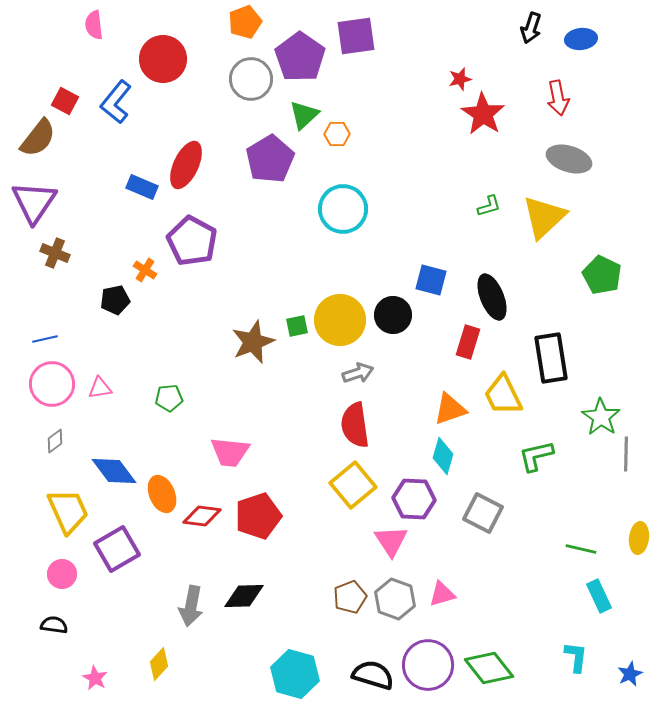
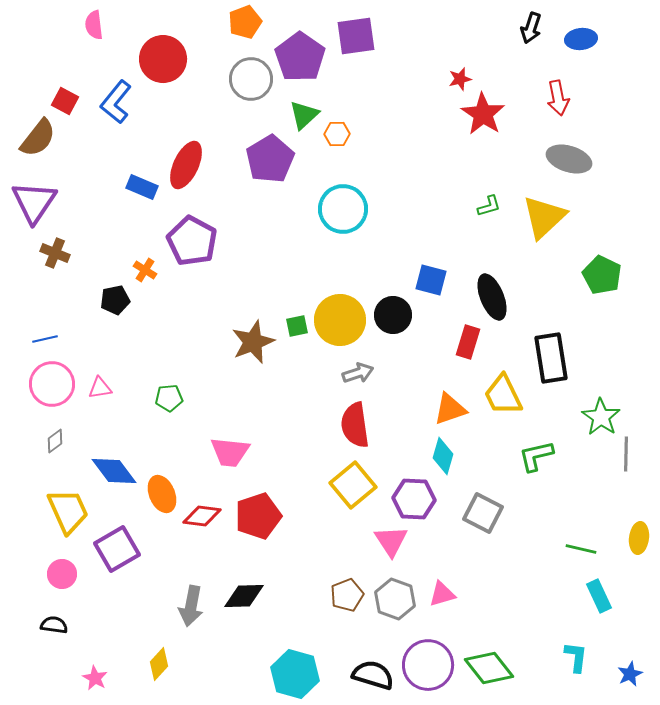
brown pentagon at (350, 597): moved 3 px left, 2 px up
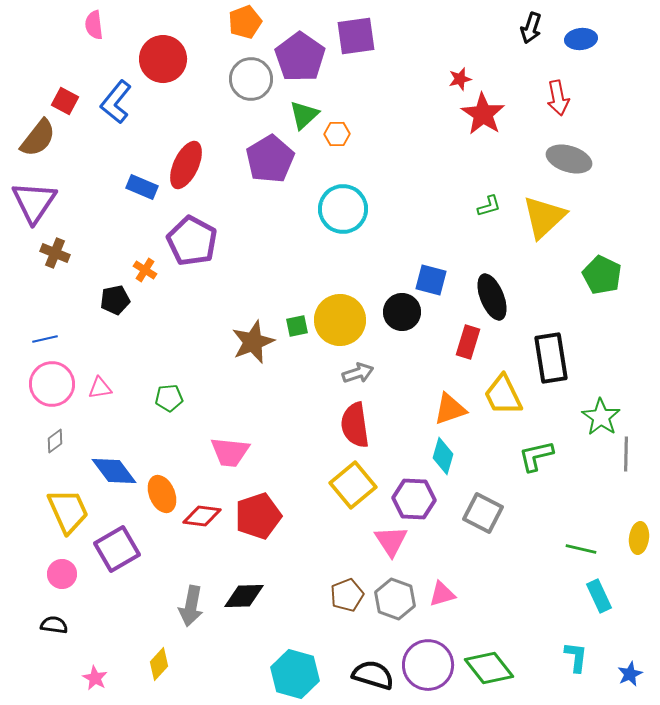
black circle at (393, 315): moved 9 px right, 3 px up
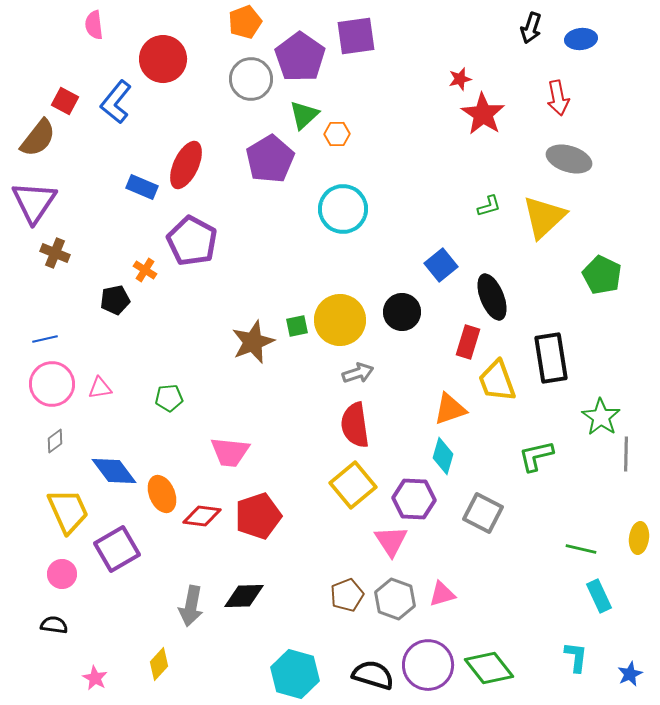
blue square at (431, 280): moved 10 px right, 15 px up; rotated 36 degrees clockwise
yellow trapezoid at (503, 395): moved 6 px left, 14 px up; rotated 6 degrees clockwise
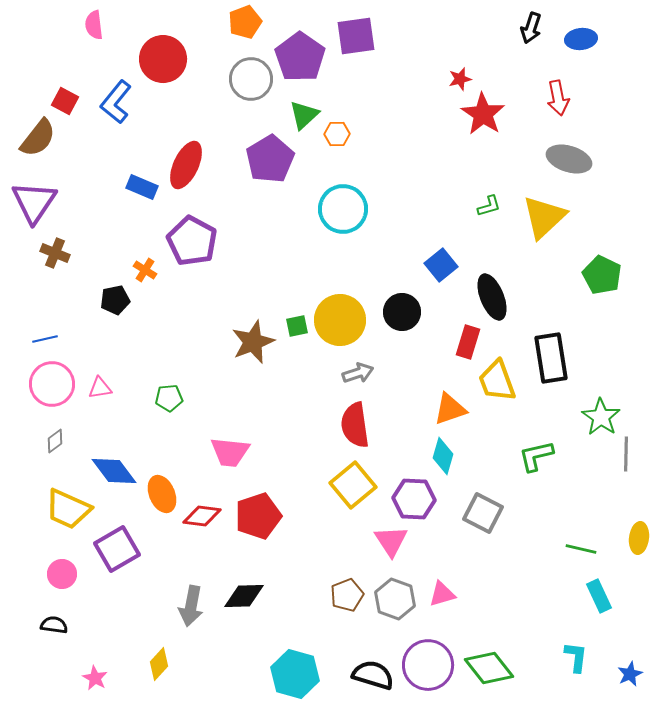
yellow trapezoid at (68, 511): moved 2 px up; rotated 138 degrees clockwise
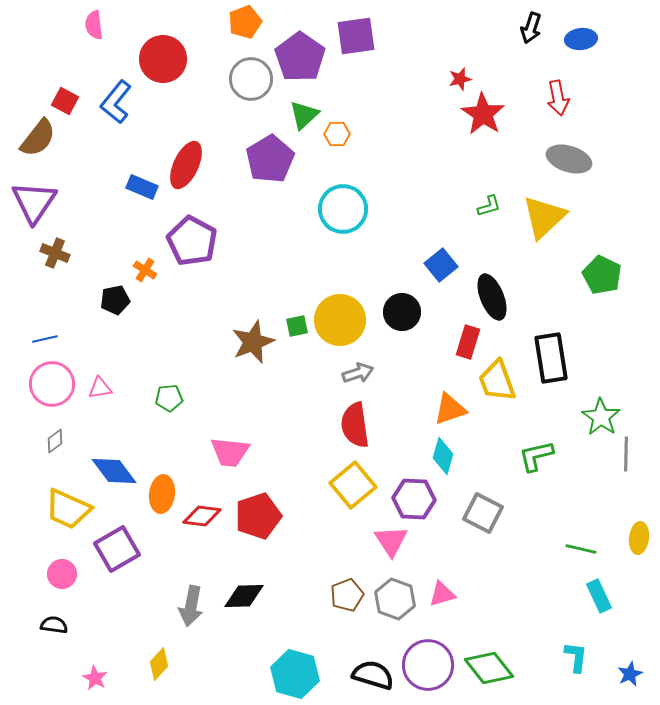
orange ellipse at (162, 494): rotated 30 degrees clockwise
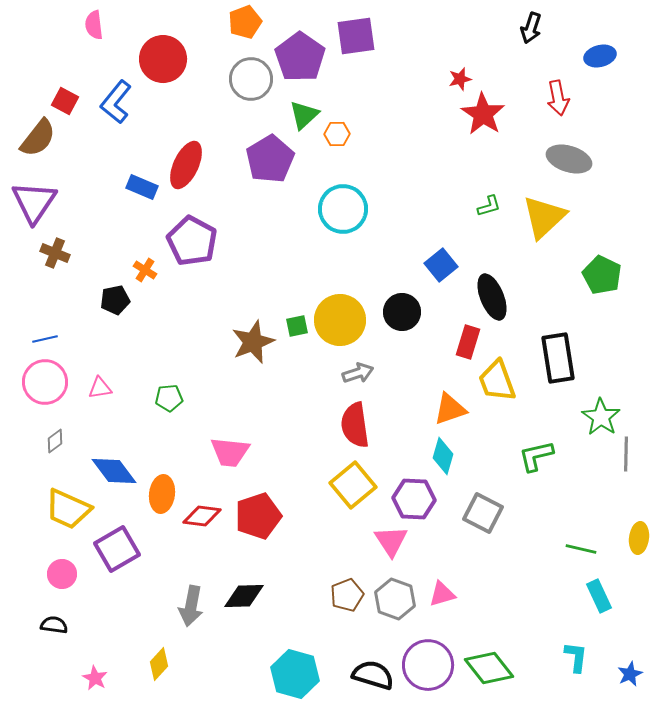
blue ellipse at (581, 39): moved 19 px right, 17 px down; rotated 8 degrees counterclockwise
black rectangle at (551, 358): moved 7 px right
pink circle at (52, 384): moved 7 px left, 2 px up
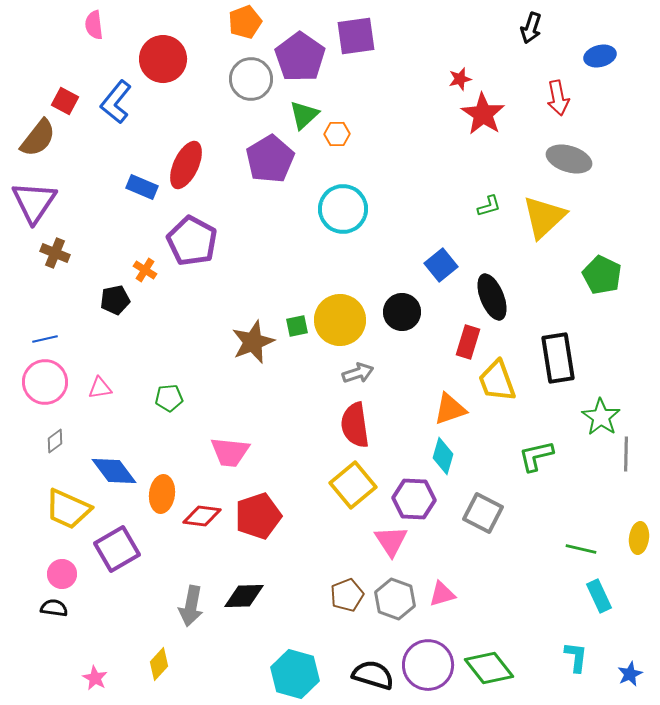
black semicircle at (54, 625): moved 17 px up
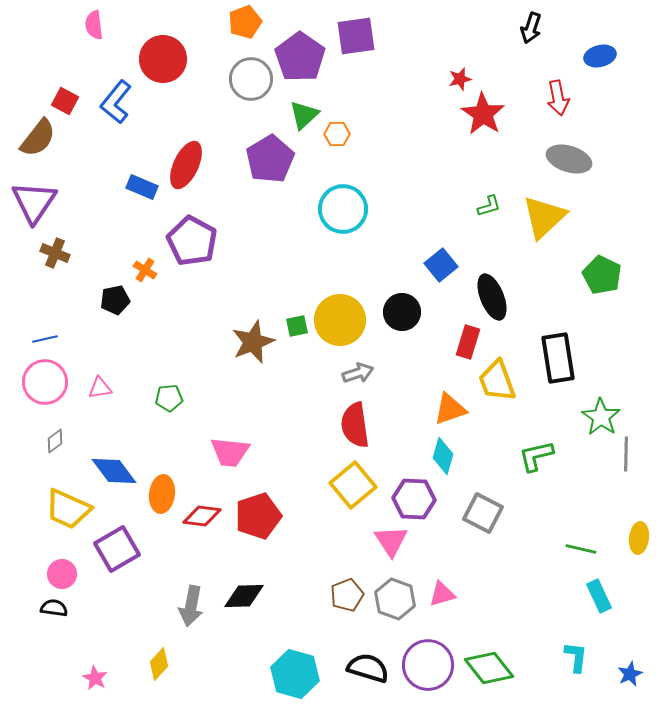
black semicircle at (373, 675): moved 5 px left, 7 px up
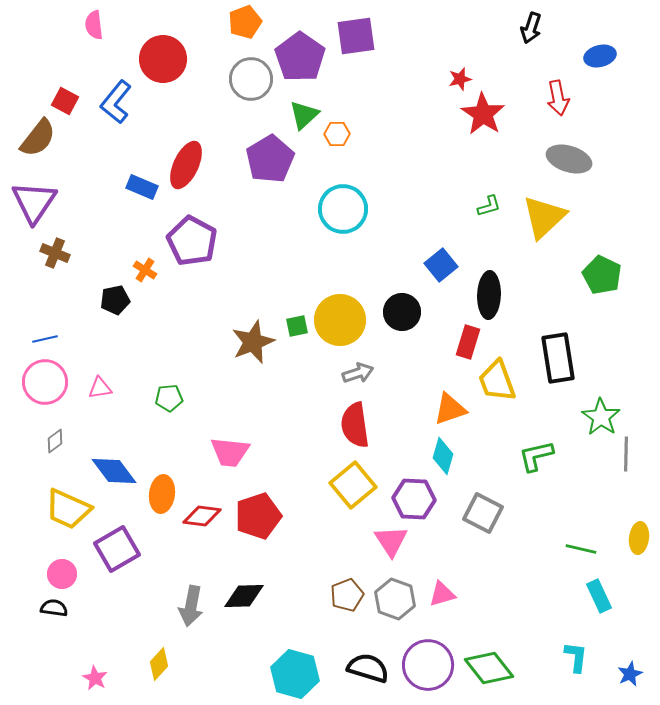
black ellipse at (492, 297): moved 3 px left, 2 px up; rotated 24 degrees clockwise
